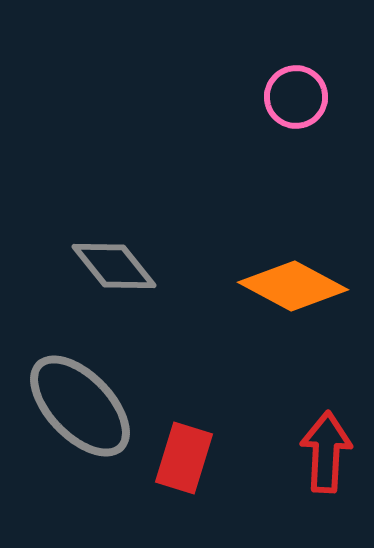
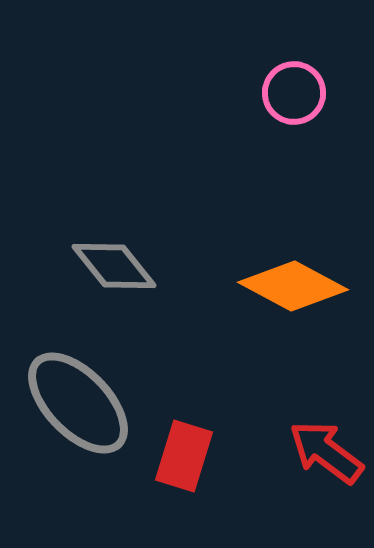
pink circle: moved 2 px left, 4 px up
gray ellipse: moved 2 px left, 3 px up
red arrow: rotated 56 degrees counterclockwise
red rectangle: moved 2 px up
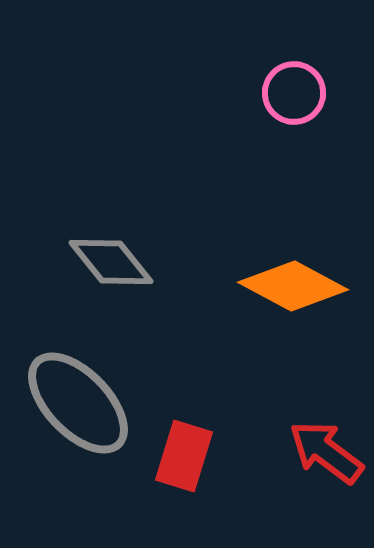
gray diamond: moved 3 px left, 4 px up
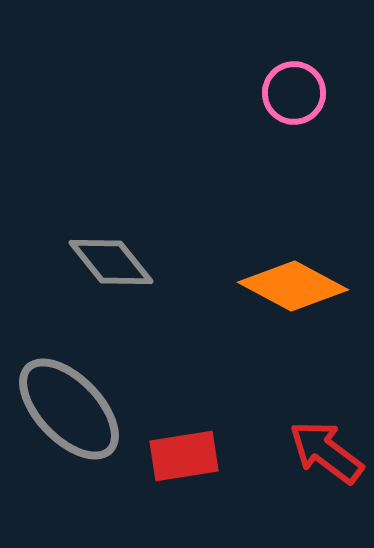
gray ellipse: moved 9 px left, 6 px down
red rectangle: rotated 64 degrees clockwise
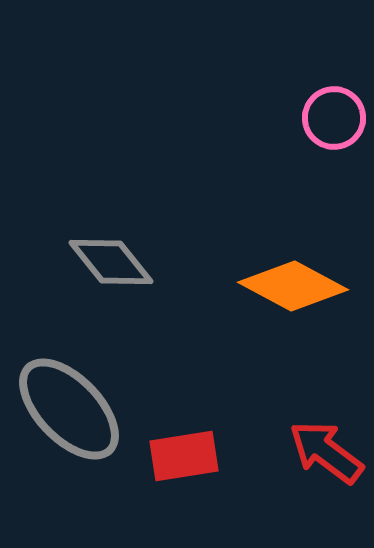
pink circle: moved 40 px right, 25 px down
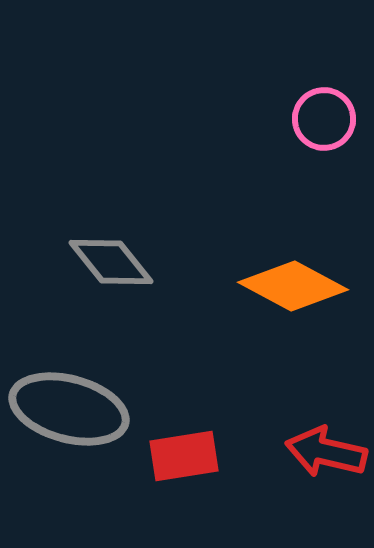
pink circle: moved 10 px left, 1 px down
gray ellipse: rotated 31 degrees counterclockwise
red arrow: rotated 24 degrees counterclockwise
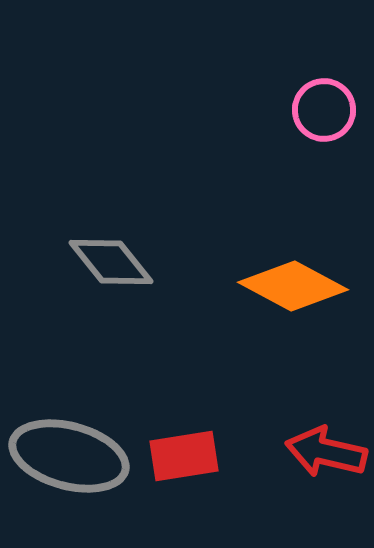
pink circle: moved 9 px up
gray ellipse: moved 47 px down
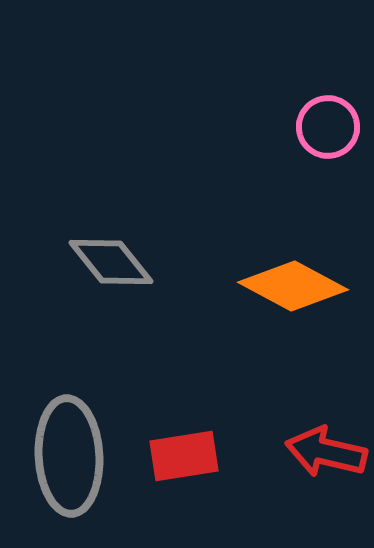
pink circle: moved 4 px right, 17 px down
gray ellipse: rotated 72 degrees clockwise
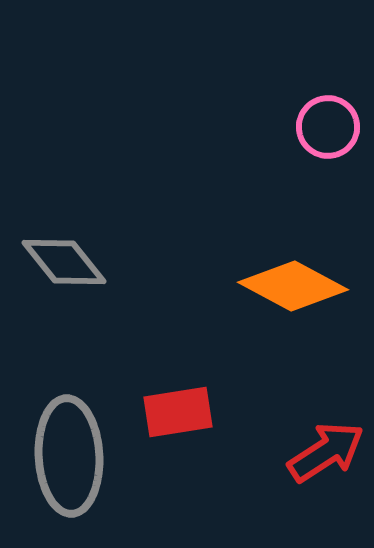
gray diamond: moved 47 px left
red arrow: rotated 134 degrees clockwise
red rectangle: moved 6 px left, 44 px up
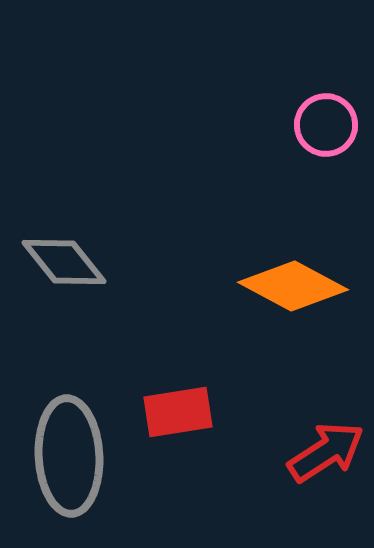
pink circle: moved 2 px left, 2 px up
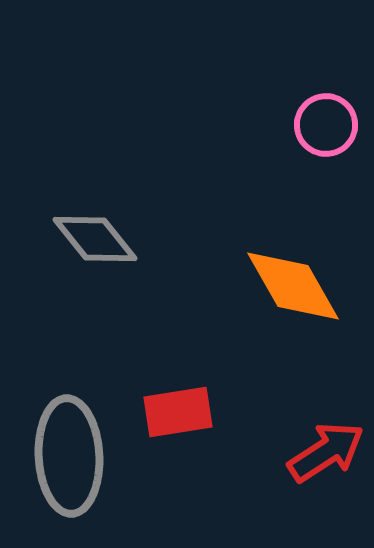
gray diamond: moved 31 px right, 23 px up
orange diamond: rotated 32 degrees clockwise
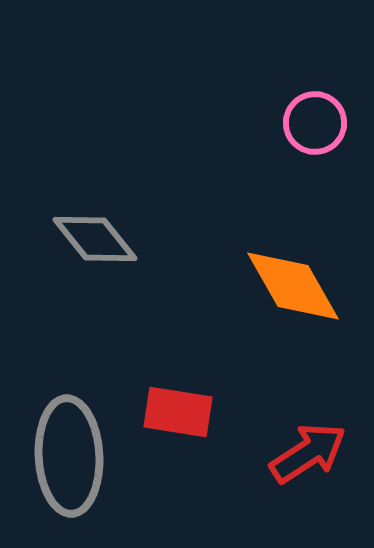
pink circle: moved 11 px left, 2 px up
red rectangle: rotated 18 degrees clockwise
red arrow: moved 18 px left, 1 px down
